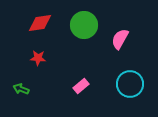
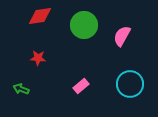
red diamond: moved 7 px up
pink semicircle: moved 2 px right, 3 px up
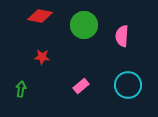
red diamond: rotated 20 degrees clockwise
pink semicircle: rotated 25 degrees counterclockwise
red star: moved 4 px right, 1 px up
cyan circle: moved 2 px left, 1 px down
green arrow: rotated 77 degrees clockwise
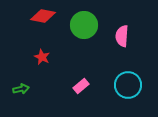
red diamond: moved 3 px right
red star: rotated 21 degrees clockwise
green arrow: rotated 70 degrees clockwise
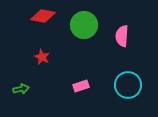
pink rectangle: rotated 21 degrees clockwise
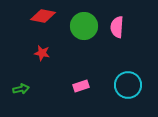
green circle: moved 1 px down
pink semicircle: moved 5 px left, 9 px up
red star: moved 4 px up; rotated 14 degrees counterclockwise
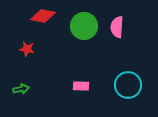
red star: moved 15 px left, 4 px up
pink rectangle: rotated 21 degrees clockwise
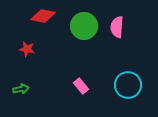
pink rectangle: rotated 49 degrees clockwise
